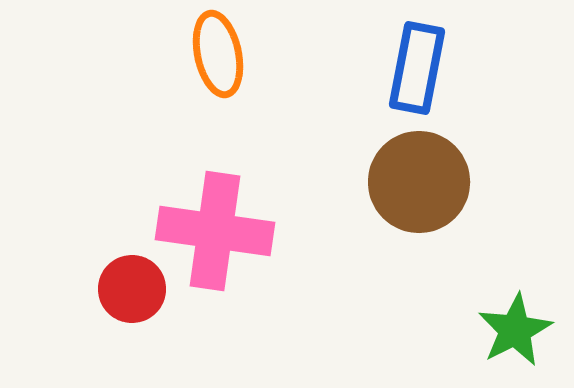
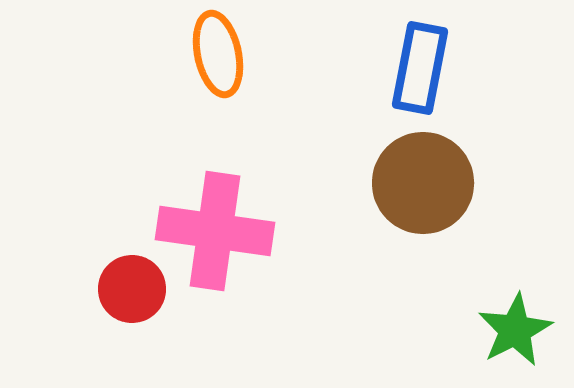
blue rectangle: moved 3 px right
brown circle: moved 4 px right, 1 px down
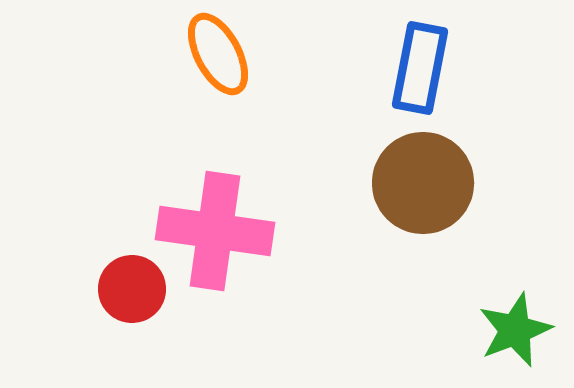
orange ellipse: rotated 16 degrees counterclockwise
green star: rotated 6 degrees clockwise
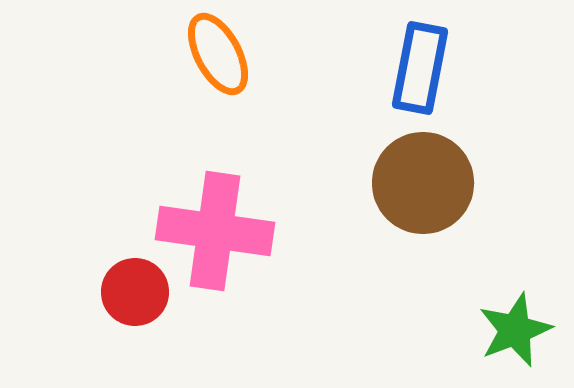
red circle: moved 3 px right, 3 px down
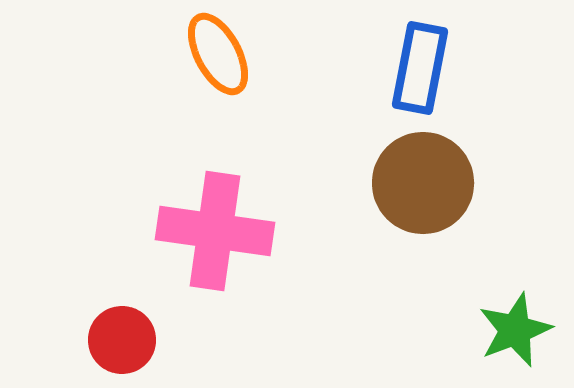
red circle: moved 13 px left, 48 px down
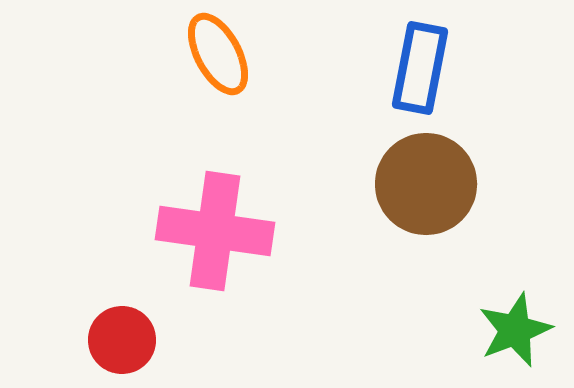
brown circle: moved 3 px right, 1 px down
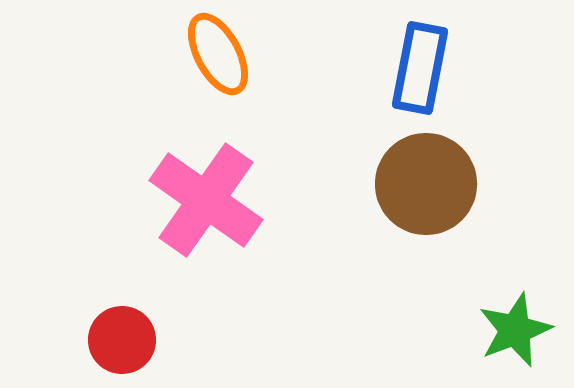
pink cross: moved 9 px left, 31 px up; rotated 27 degrees clockwise
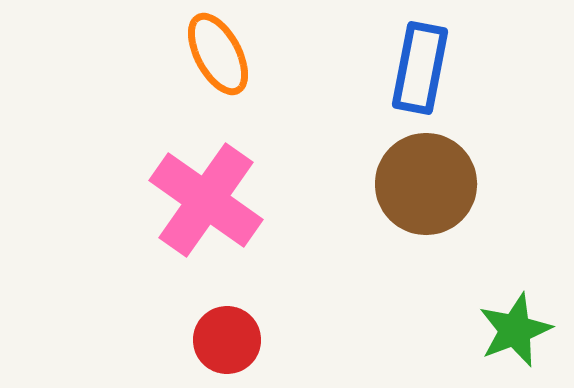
red circle: moved 105 px right
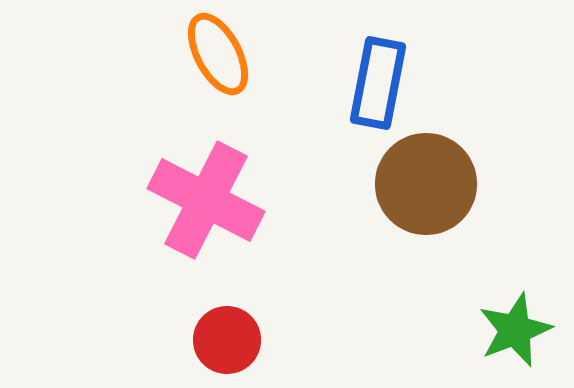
blue rectangle: moved 42 px left, 15 px down
pink cross: rotated 8 degrees counterclockwise
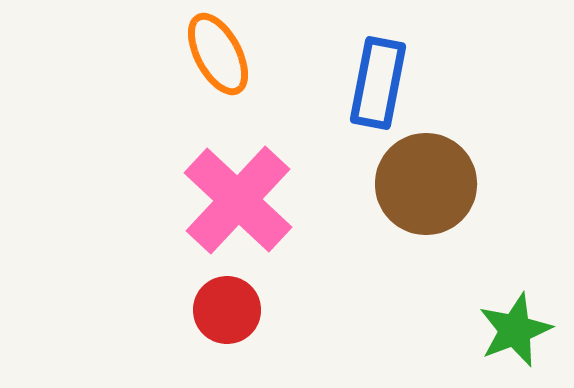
pink cross: moved 32 px right; rotated 16 degrees clockwise
red circle: moved 30 px up
